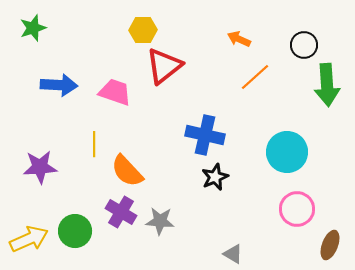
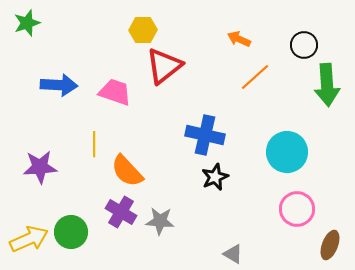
green star: moved 6 px left, 5 px up
green circle: moved 4 px left, 1 px down
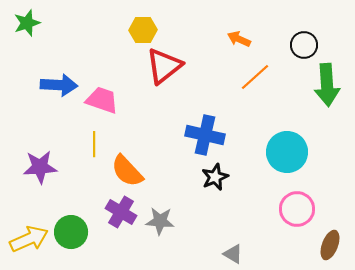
pink trapezoid: moved 13 px left, 8 px down
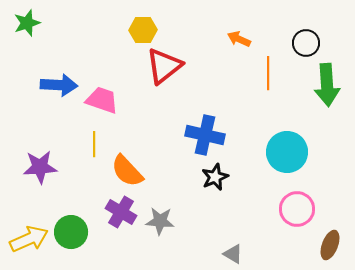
black circle: moved 2 px right, 2 px up
orange line: moved 13 px right, 4 px up; rotated 48 degrees counterclockwise
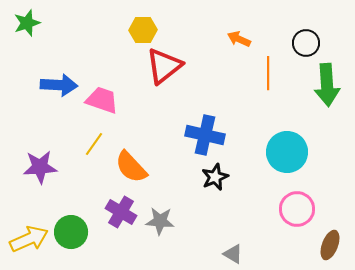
yellow line: rotated 35 degrees clockwise
orange semicircle: moved 4 px right, 4 px up
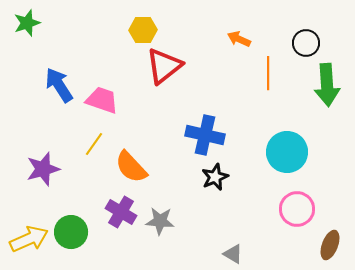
blue arrow: rotated 126 degrees counterclockwise
purple star: moved 3 px right, 2 px down; rotated 12 degrees counterclockwise
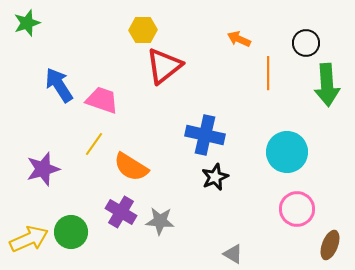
orange semicircle: rotated 15 degrees counterclockwise
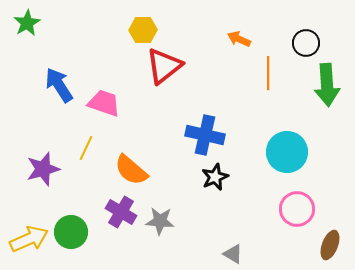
green star: rotated 12 degrees counterclockwise
pink trapezoid: moved 2 px right, 3 px down
yellow line: moved 8 px left, 4 px down; rotated 10 degrees counterclockwise
orange semicircle: moved 3 px down; rotated 9 degrees clockwise
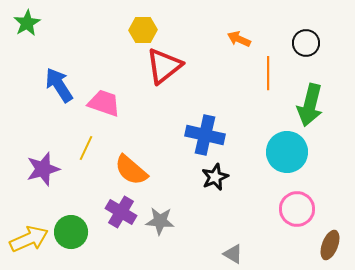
green arrow: moved 17 px left, 20 px down; rotated 18 degrees clockwise
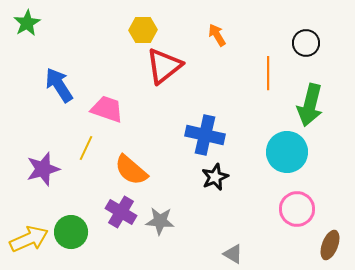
orange arrow: moved 22 px left, 4 px up; rotated 35 degrees clockwise
pink trapezoid: moved 3 px right, 6 px down
